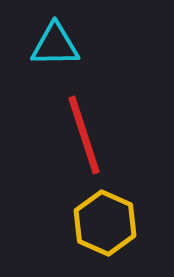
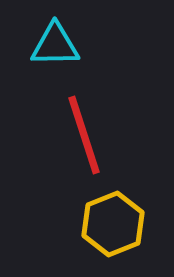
yellow hexagon: moved 8 px right, 1 px down; rotated 14 degrees clockwise
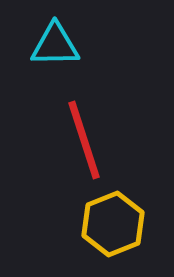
red line: moved 5 px down
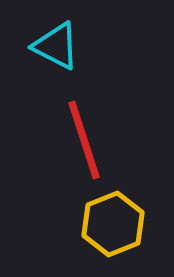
cyan triangle: moved 1 px right, 1 px down; rotated 28 degrees clockwise
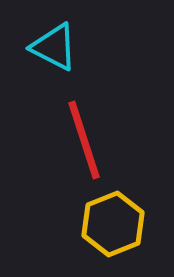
cyan triangle: moved 2 px left, 1 px down
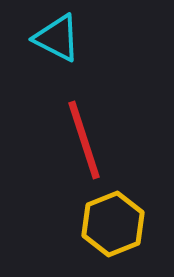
cyan triangle: moved 3 px right, 9 px up
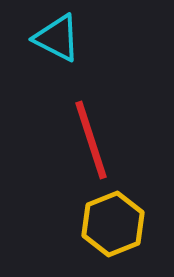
red line: moved 7 px right
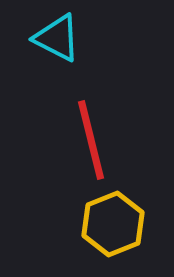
red line: rotated 4 degrees clockwise
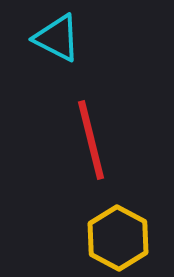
yellow hexagon: moved 5 px right, 14 px down; rotated 10 degrees counterclockwise
